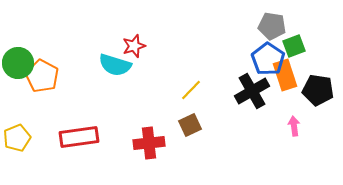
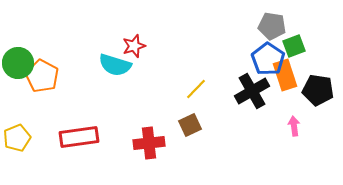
yellow line: moved 5 px right, 1 px up
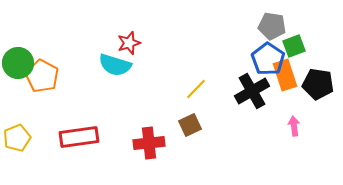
red star: moved 5 px left, 3 px up
black pentagon: moved 6 px up
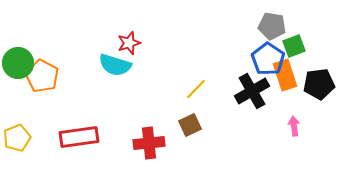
black pentagon: moved 1 px right; rotated 16 degrees counterclockwise
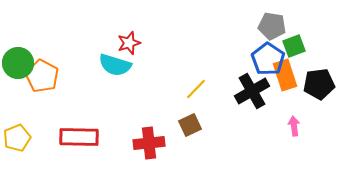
red rectangle: rotated 9 degrees clockwise
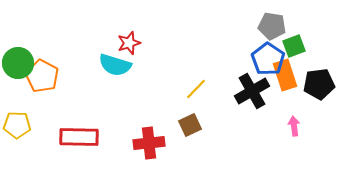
yellow pentagon: moved 13 px up; rotated 24 degrees clockwise
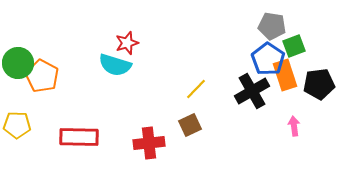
red star: moved 2 px left
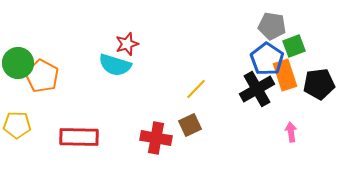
red star: moved 1 px down
blue pentagon: moved 1 px left
black cross: moved 5 px right, 2 px up
pink arrow: moved 3 px left, 6 px down
red cross: moved 7 px right, 5 px up; rotated 16 degrees clockwise
